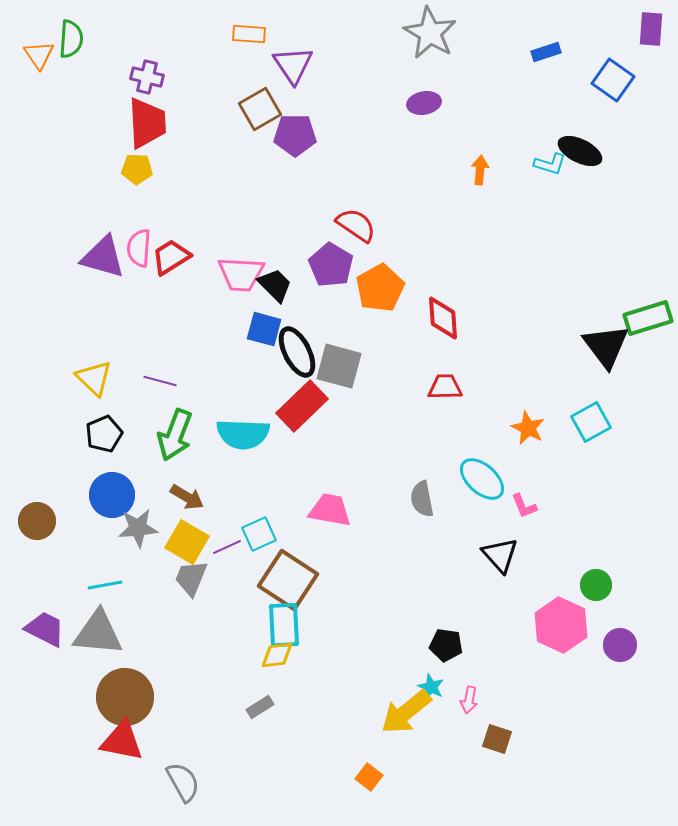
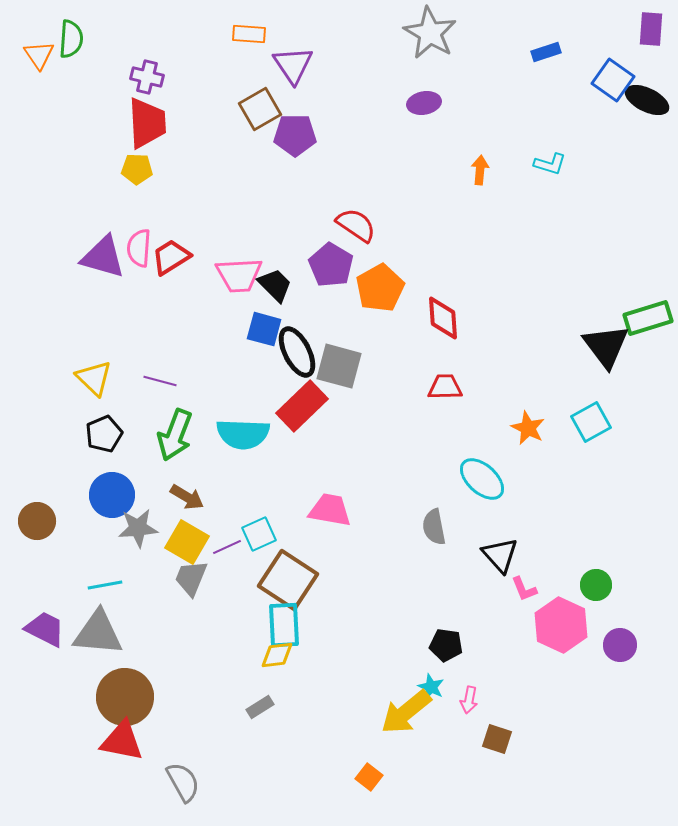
black ellipse at (580, 151): moved 67 px right, 51 px up
pink trapezoid at (241, 274): moved 2 px left, 1 px down; rotated 6 degrees counterclockwise
gray semicircle at (422, 499): moved 12 px right, 28 px down
pink L-shape at (524, 506): moved 83 px down
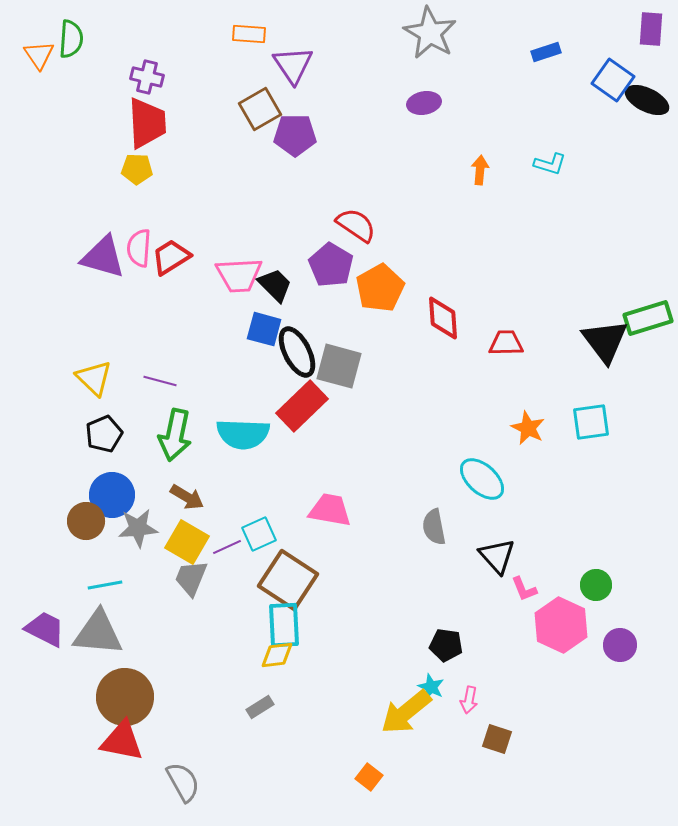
black triangle at (606, 346): moved 1 px left, 5 px up
red trapezoid at (445, 387): moved 61 px right, 44 px up
cyan square at (591, 422): rotated 21 degrees clockwise
green arrow at (175, 435): rotated 9 degrees counterclockwise
brown circle at (37, 521): moved 49 px right
black triangle at (500, 555): moved 3 px left, 1 px down
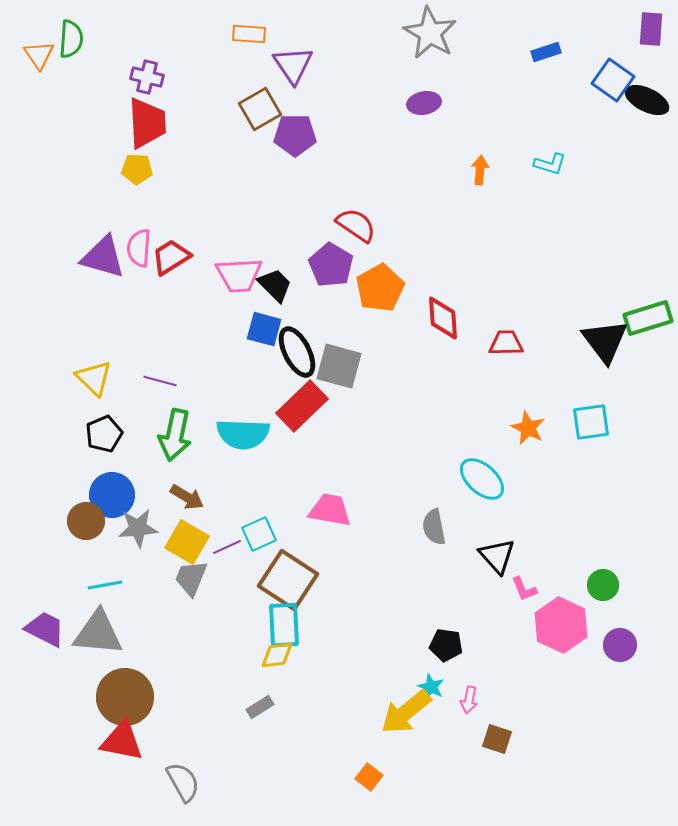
green circle at (596, 585): moved 7 px right
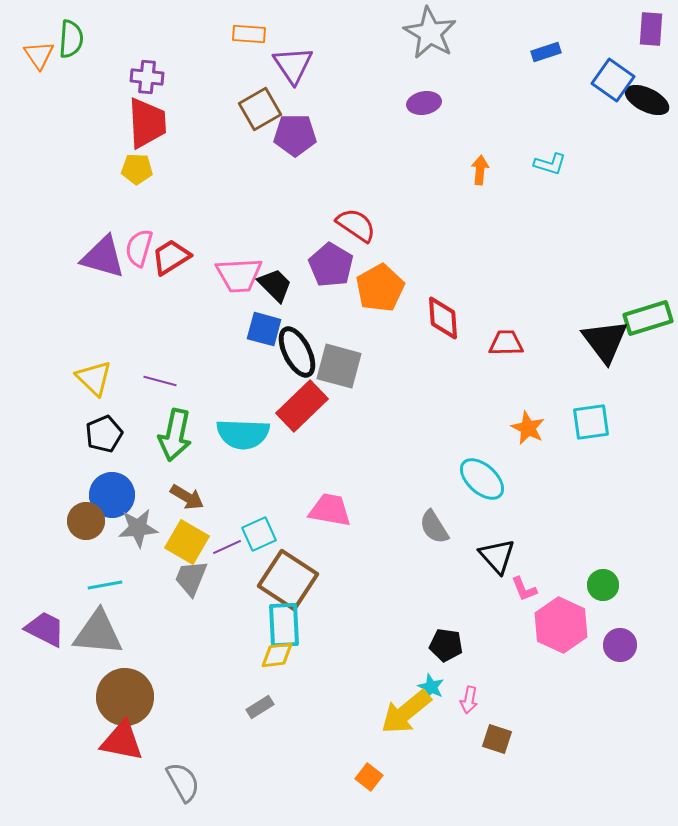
purple cross at (147, 77): rotated 8 degrees counterclockwise
pink semicircle at (139, 248): rotated 12 degrees clockwise
gray semicircle at (434, 527): rotated 21 degrees counterclockwise
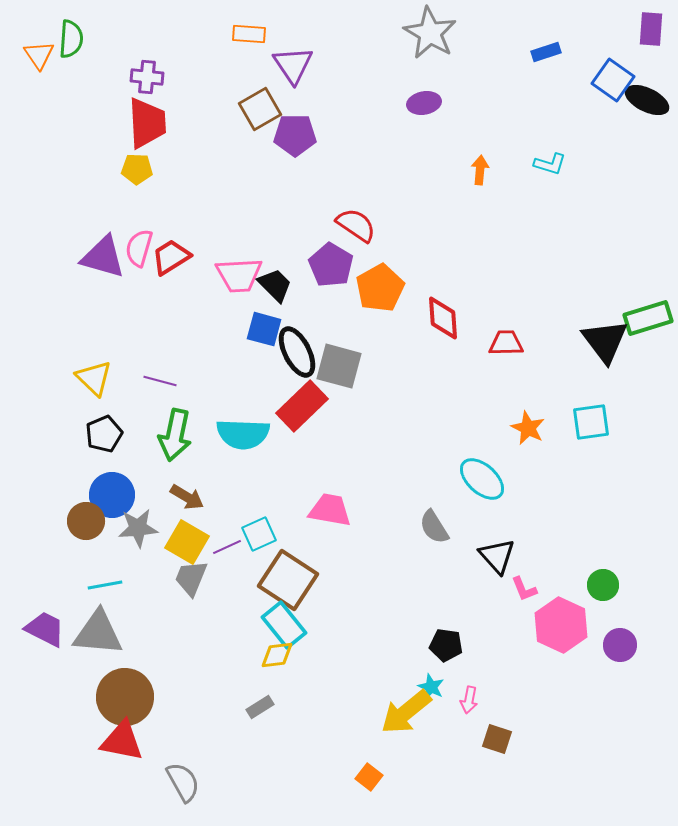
cyan rectangle at (284, 625): rotated 36 degrees counterclockwise
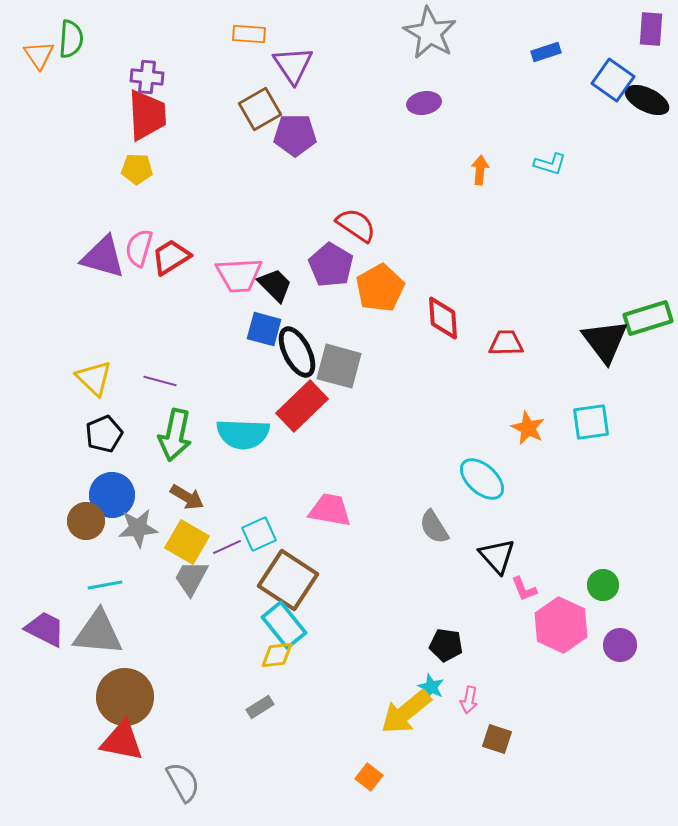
red trapezoid at (147, 123): moved 8 px up
gray trapezoid at (191, 578): rotated 6 degrees clockwise
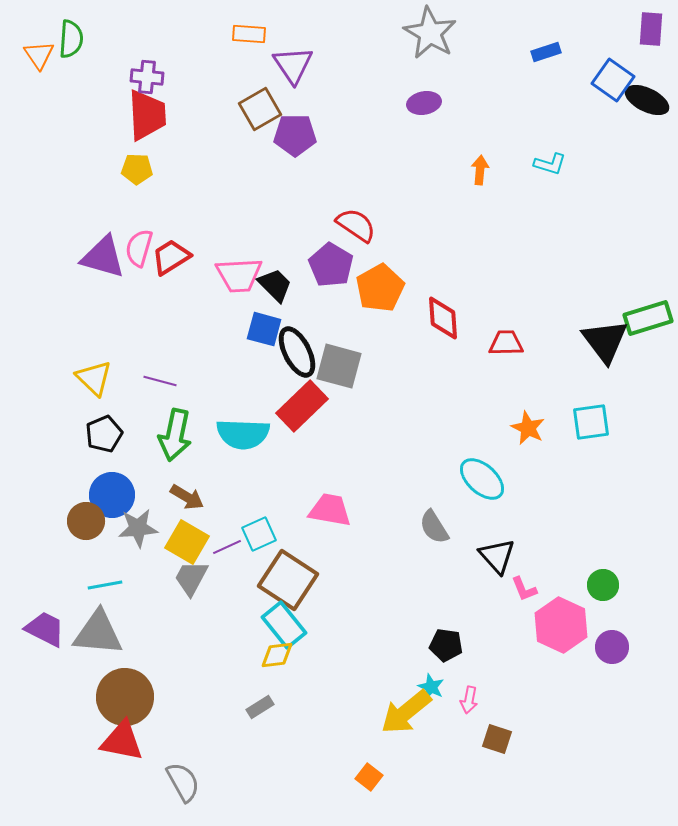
purple circle at (620, 645): moved 8 px left, 2 px down
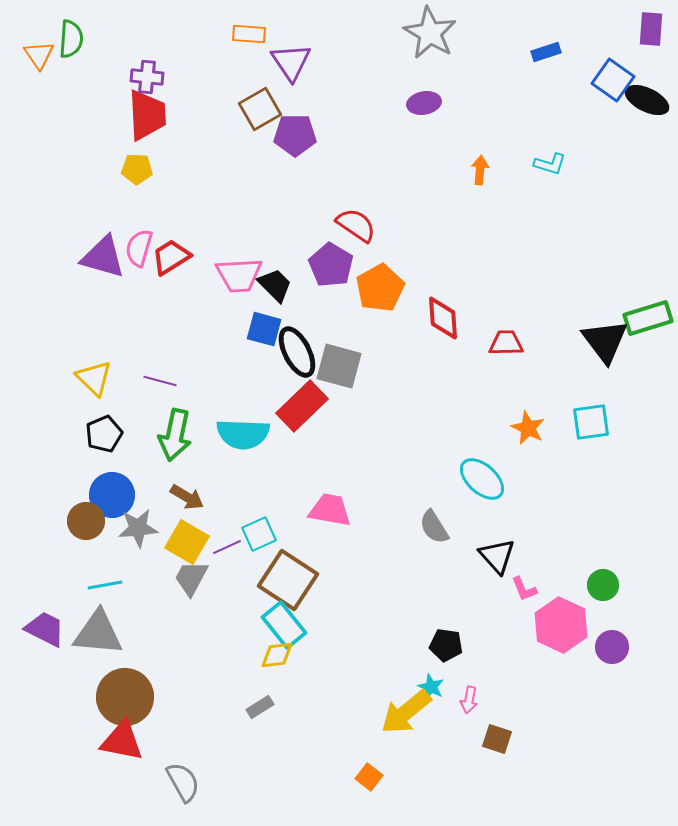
purple triangle at (293, 65): moved 2 px left, 3 px up
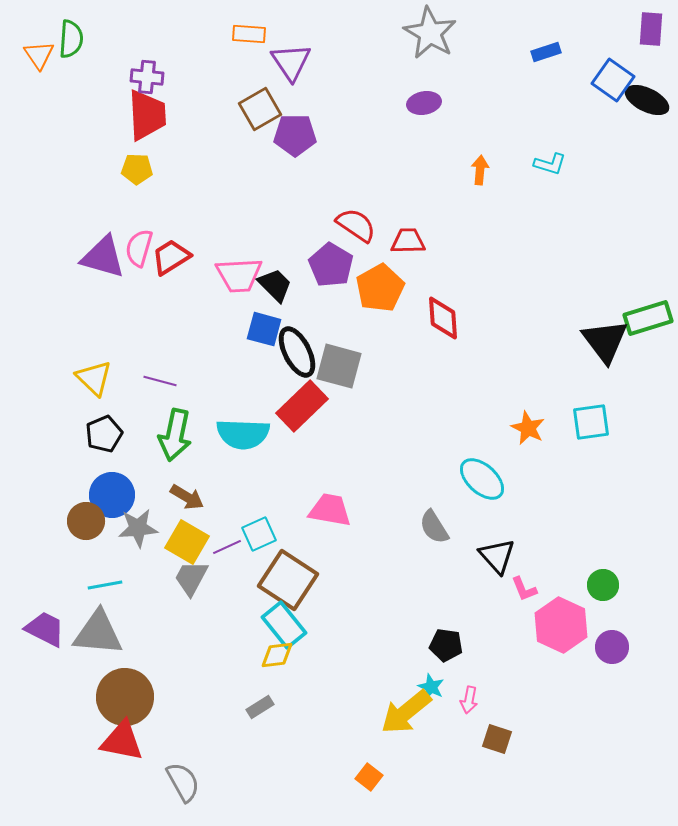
red trapezoid at (506, 343): moved 98 px left, 102 px up
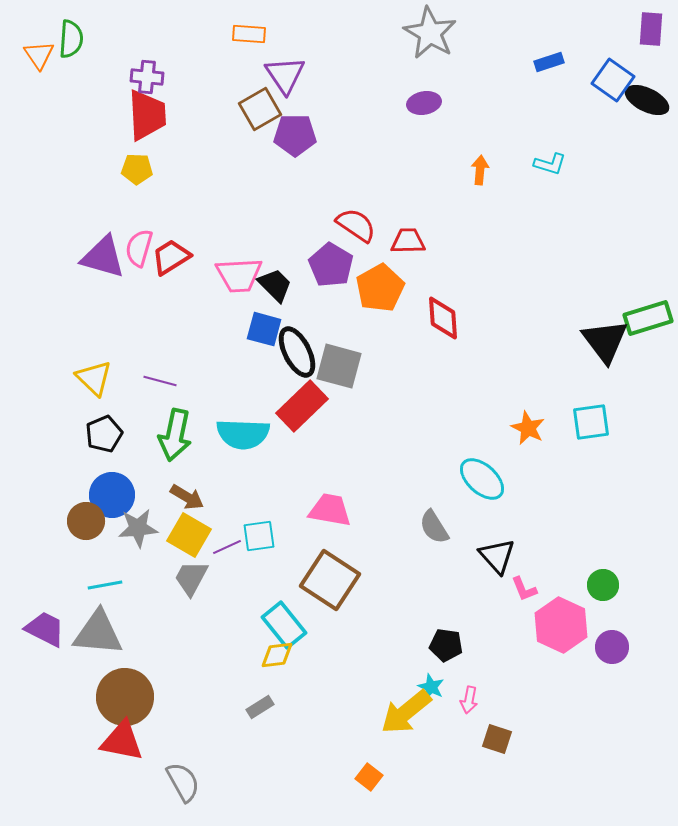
blue rectangle at (546, 52): moved 3 px right, 10 px down
purple triangle at (291, 62): moved 6 px left, 13 px down
cyan square at (259, 534): moved 2 px down; rotated 16 degrees clockwise
yellow square at (187, 542): moved 2 px right, 7 px up
brown square at (288, 580): moved 42 px right
